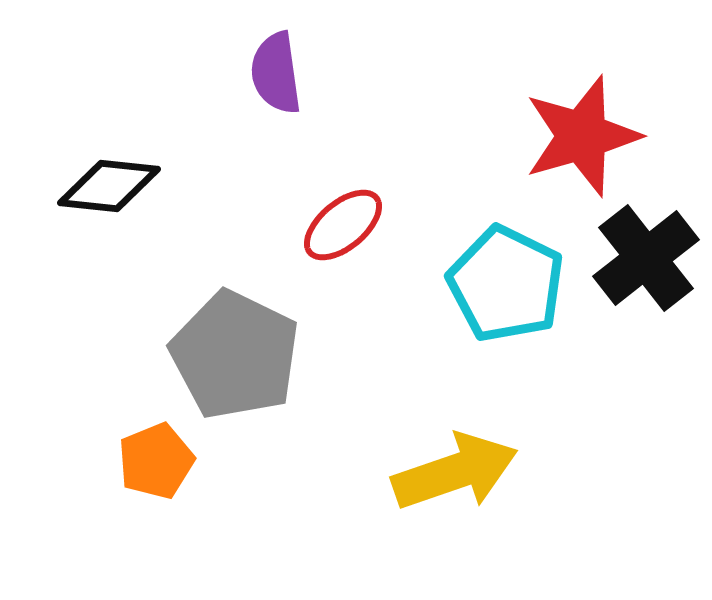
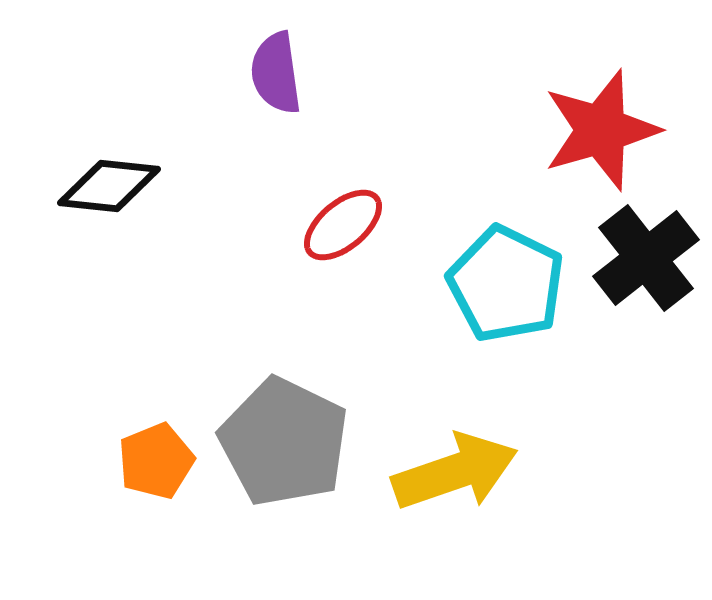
red star: moved 19 px right, 6 px up
gray pentagon: moved 49 px right, 87 px down
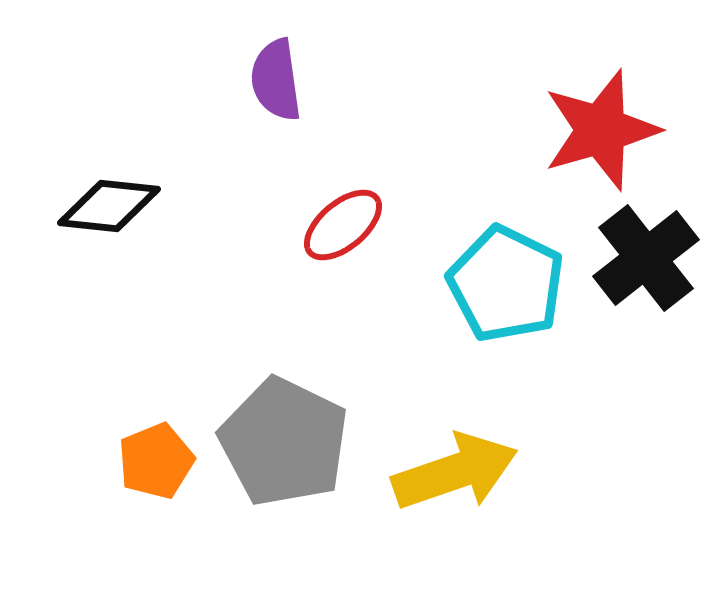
purple semicircle: moved 7 px down
black diamond: moved 20 px down
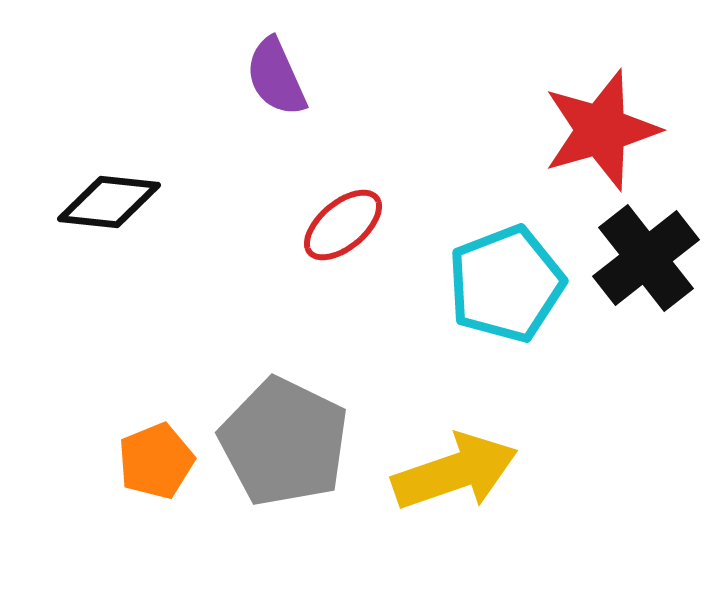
purple semicircle: moved 3 px up; rotated 16 degrees counterclockwise
black diamond: moved 4 px up
cyan pentagon: rotated 25 degrees clockwise
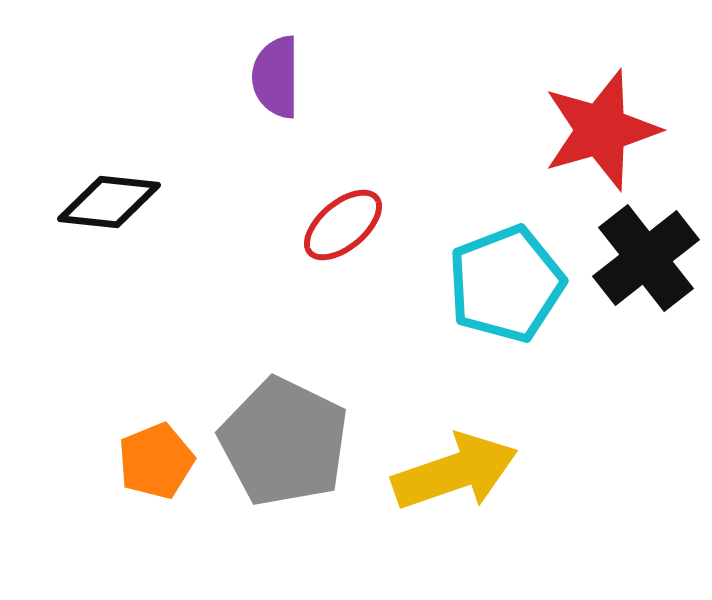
purple semicircle: rotated 24 degrees clockwise
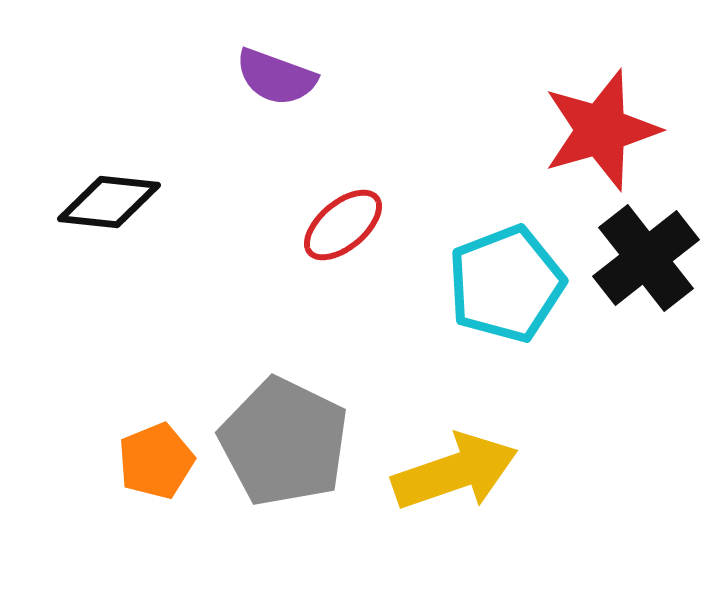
purple semicircle: rotated 70 degrees counterclockwise
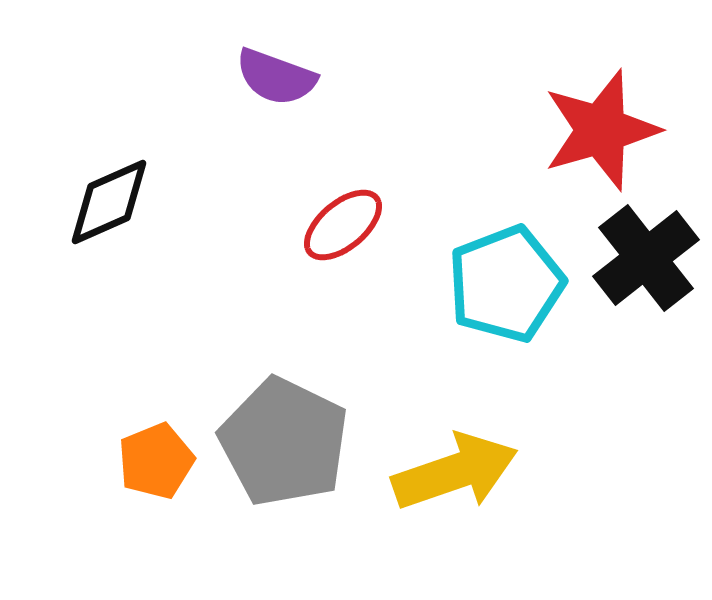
black diamond: rotated 30 degrees counterclockwise
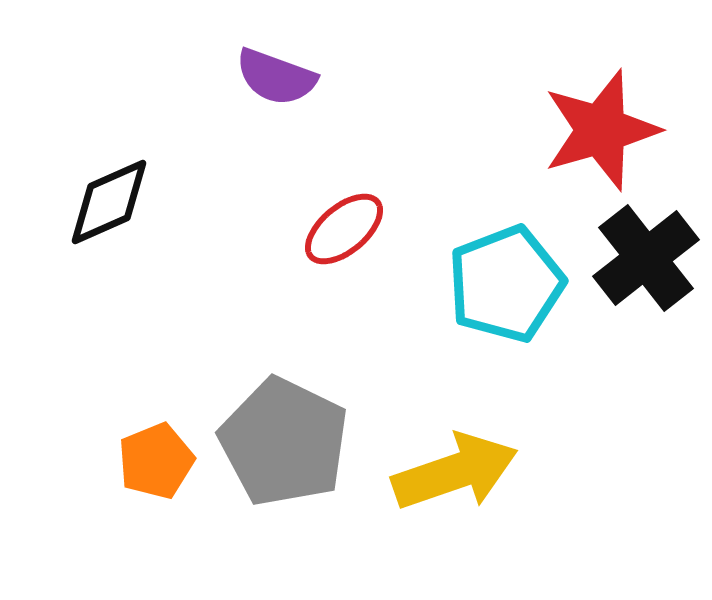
red ellipse: moved 1 px right, 4 px down
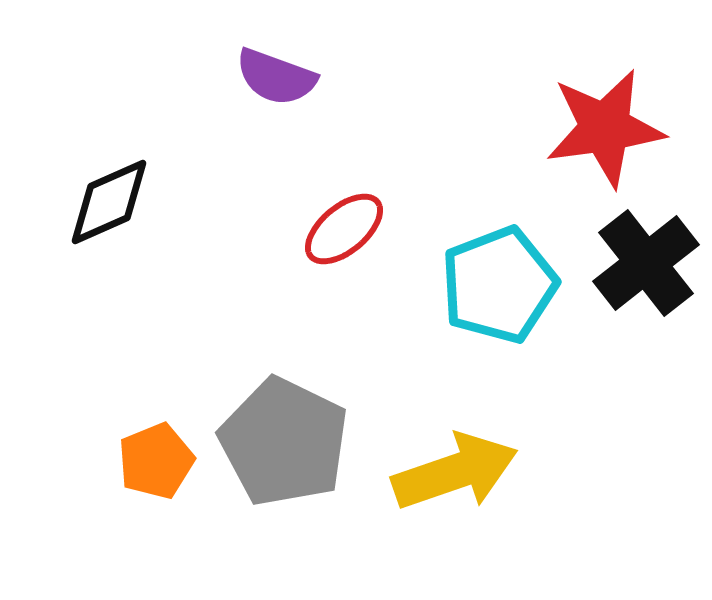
red star: moved 4 px right, 2 px up; rotated 8 degrees clockwise
black cross: moved 5 px down
cyan pentagon: moved 7 px left, 1 px down
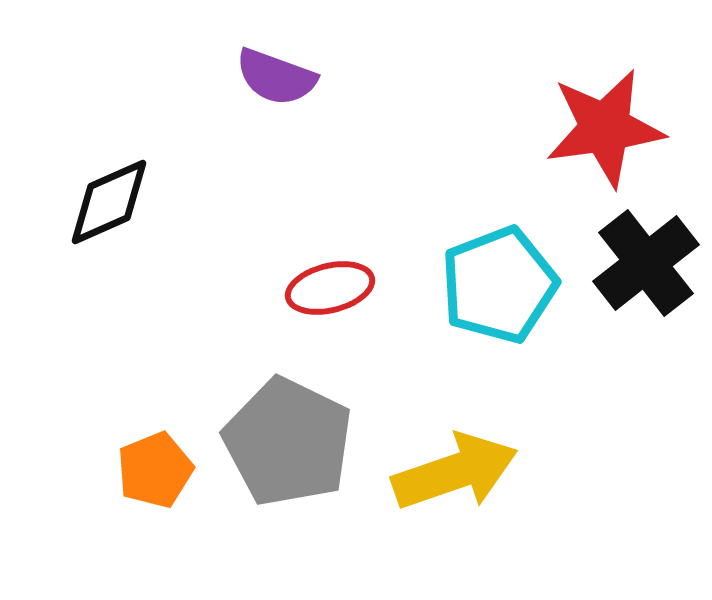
red ellipse: moved 14 px left, 59 px down; rotated 26 degrees clockwise
gray pentagon: moved 4 px right
orange pentagon: moved 1 px left, 9 px down
